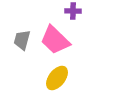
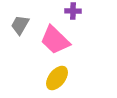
gray trapezoid: moved 2 px left, 15 px up; rotated 15 degrees clockwise
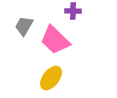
gray trapezoid: moved 4 px right, 1 px down
yellow ellipse: moved 6 px left
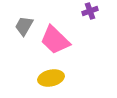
purple cross: moved 17 px right; rotated 21 degrees counterclockwise
yellow ellipse: rotated 40 degrees clockwise
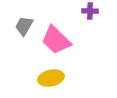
purple cross: rotated 21 degrees clockwise
pink trapezoid: moved 1 px right
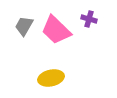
purple cross: moved 1 px left, 8 px down; rotated 14 degrees clockwise
pink trapezoid: moved 10 px up
